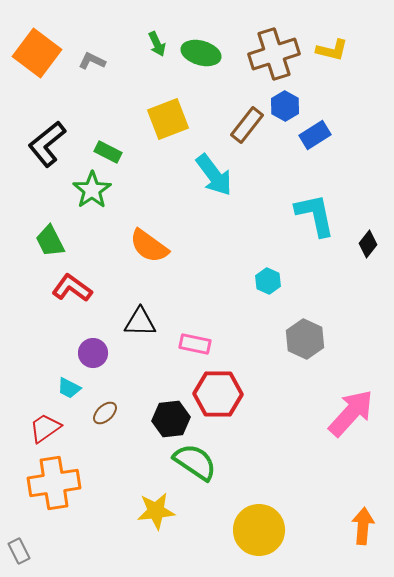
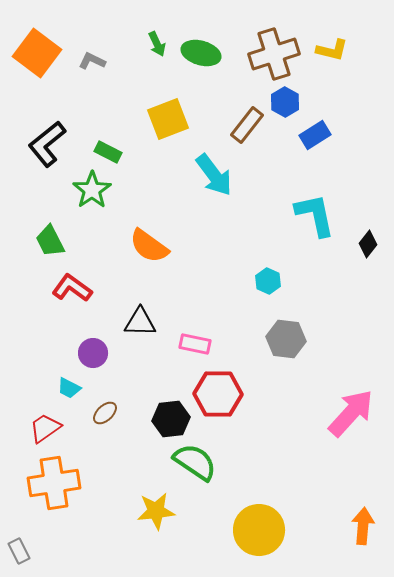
blue hexagon: moved 4 px up
gray hexagon: moved 19 px left; rotated 18 degrees counterclockwise
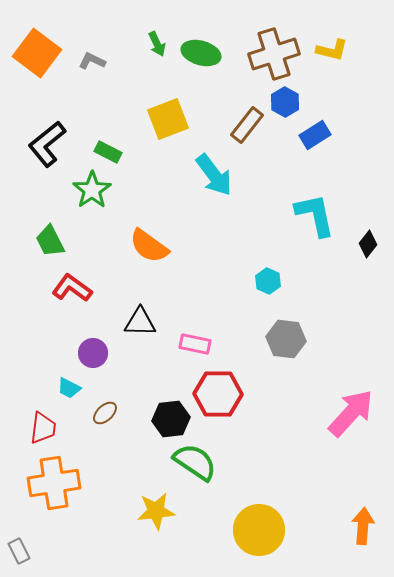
red trapezoid: moved 2 px left; rotated 132 degrees clockwise
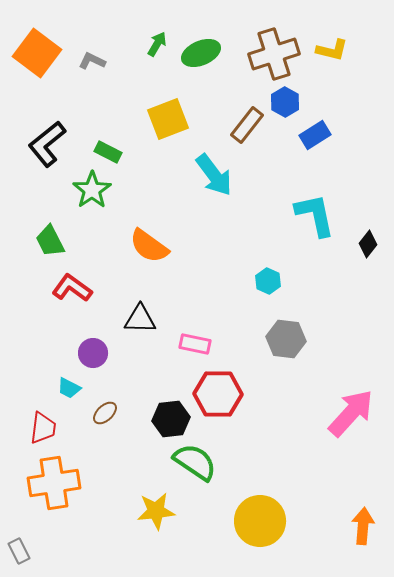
green arrow: rotated 125 degrees counterclockwise
green ellipse: rotated 39 degrees counterclockwise
black triangle: moved 3 px up
yellow circle: moved 1 px right, 9 px up
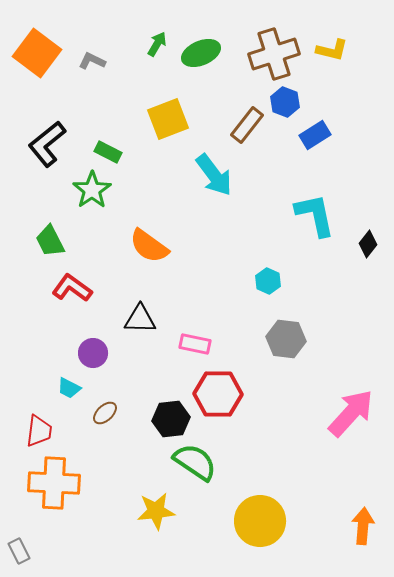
blue hexagon: rotated 8 degrees counterclockwise
red trapezoid: moved 4 px left, 3 px down
orange cross: rotated 12 degrees clockwise
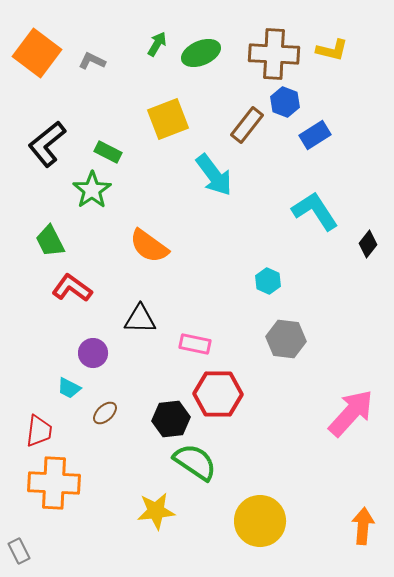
brown cross: rotated 21 degrees clockwise
cyan L-shape: moved 4 px up; rotated 21 degrees counterclockwise
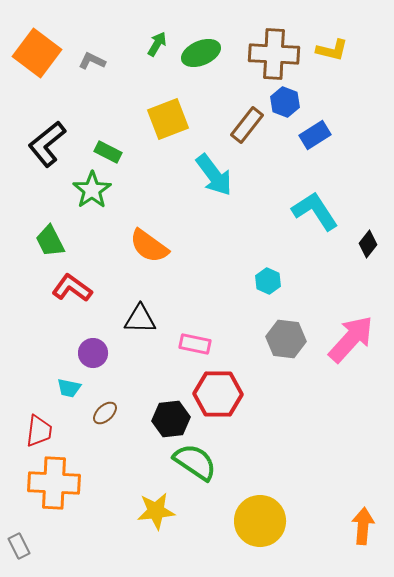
cyan trapezoid: rotated 15 degrees counterclockwise
pink arrow: moved 74 px up
gray rectangle: moved 5 px up
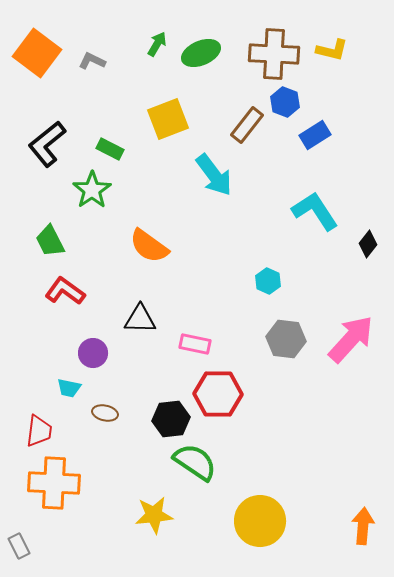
green rectangle: moved 2 px right, 3 px up
red L-shape: moved 7 px left, 3 px down
brown ellipse: rotated 55 degrees clockwise
yellow star: moved 2 px left, 4 px down
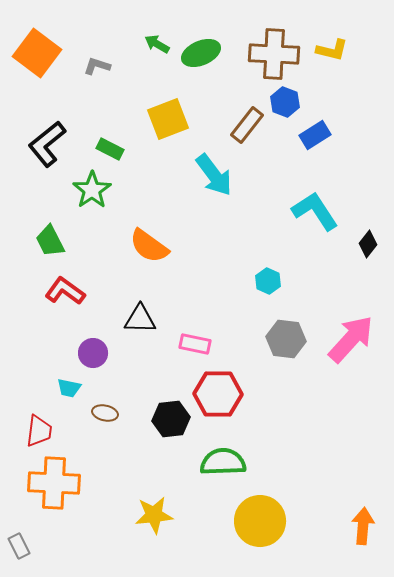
green arrow: rotated 90 degrees counterclockwise
gray L-shape: moved 5 px right, 5 px down; rotated 8 degrees counterclockwise
green semicircle: moved 28 px right; rotated 36 degrees counterclockwise
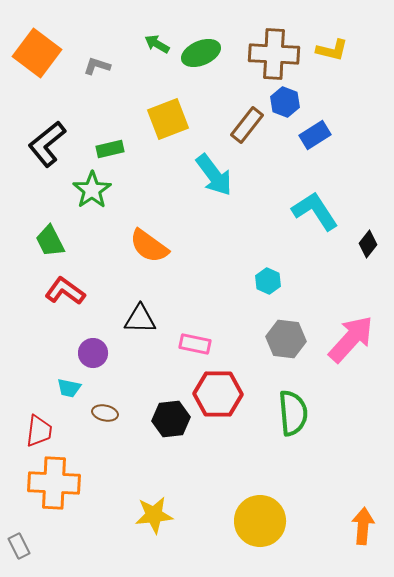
green rectangle: rotated 40 degrees counterclockwise
green semicircle: moved 70 px right, 49 px up; rotated 87 degrees clockwise
